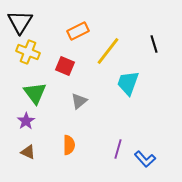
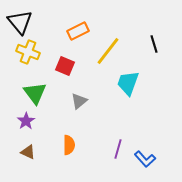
black triangle: rotated 12 degrees counterclockwise
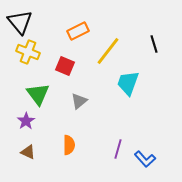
green triangle: moved 3 px right, 1 px down
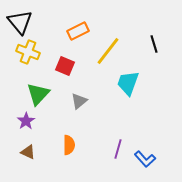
green triangle: rotated 20 degrees clockwise
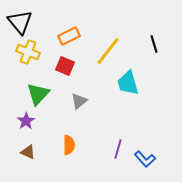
orange rectangle: moved 9 px left, 5 px down
cyan trapezoid: rotated 36 degrees counterclockwise
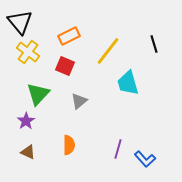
yellow cross: rotated 15 degrees clockwise
